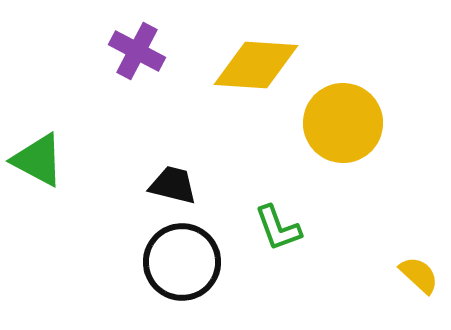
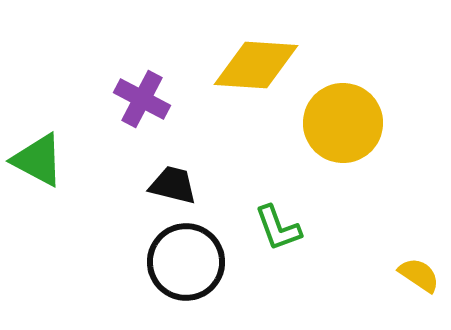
purple cross: moved 5 px right, 48 px down
black circle: moved 4 px right
yellow semicircle: rotated 9 degrees counterclockwise
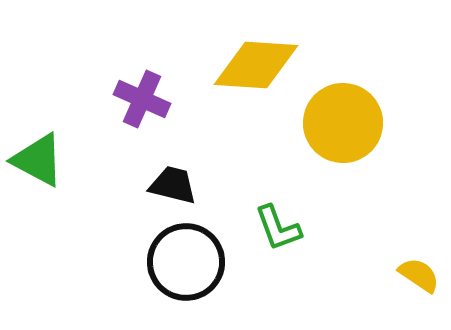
purple cross: rotated 4 degrees counterclockwise
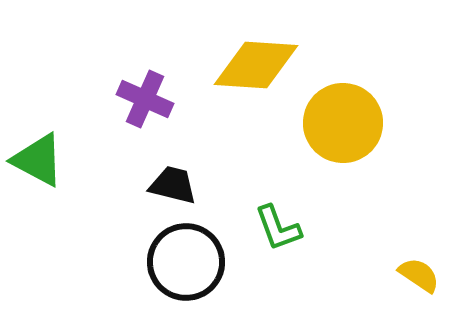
purple cross: moved 3 px right
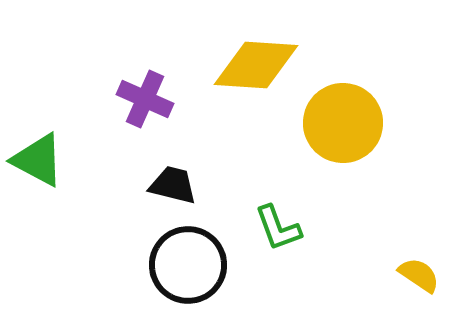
black circle: moved 2 px right, 3 px down
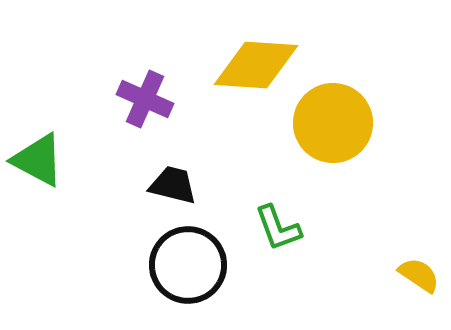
yellow circle: moved 10 px left
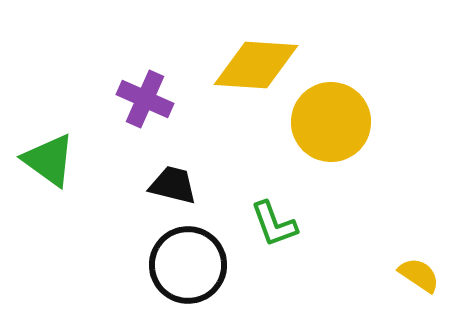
yellow circle: moved 2 px left, 1 px up
green triangle: moved 11 px right; rotated 8 degrees clockwise
green L-shape: moved 4 px left, 4 px up
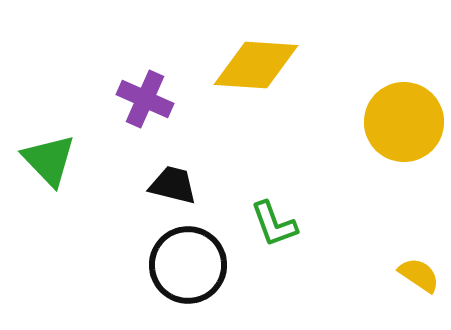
yellow circle: moved 73 px right
green triangle: rotated 10 degrees clockwise
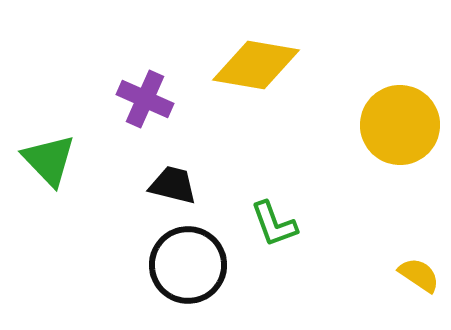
yellow diamond: rotated 6 degrees clockwise
yellow circle: moved 4 px left, 3 px down
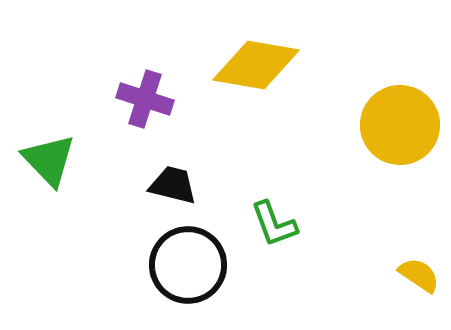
purple cross: rotated 6 degrees counterclockwise
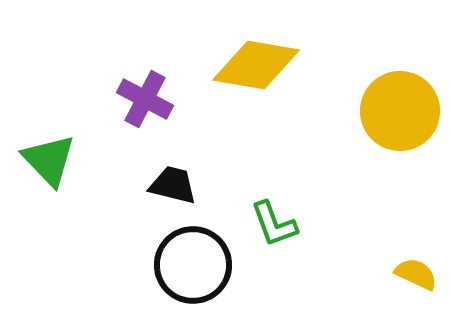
purple cross: rotated 10 degrees clockwise
yellow circle: moved 14 px up
black circle: moved 5 px right
yellow semicircle: moved 3 px left, 1 px up; rotated 9 degrees counterclockwise
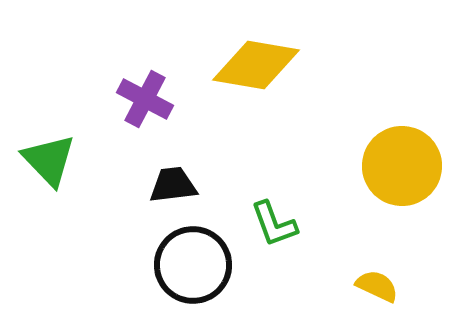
yellow circle: moved 2 px right, 55 px down
black trapezoid: rotated 21 degrees counterclockwise
yellow semicircle: moved 39 px left, 12 px down
